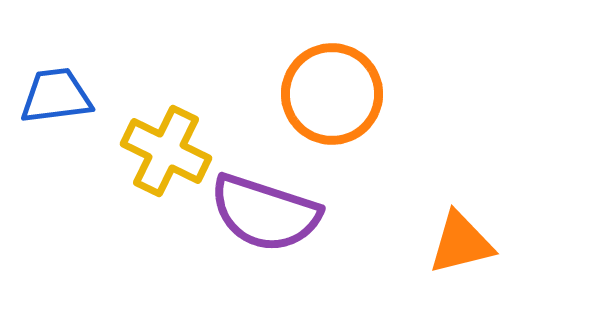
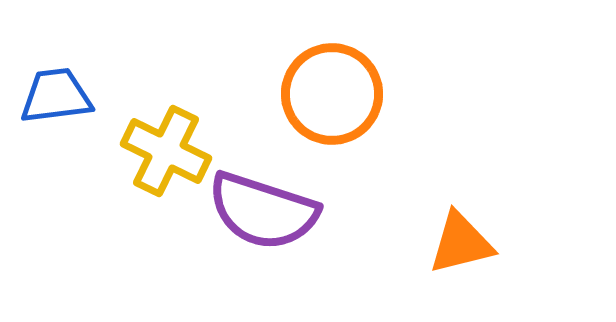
purple semicircle: moved 2 px left, 2 px up
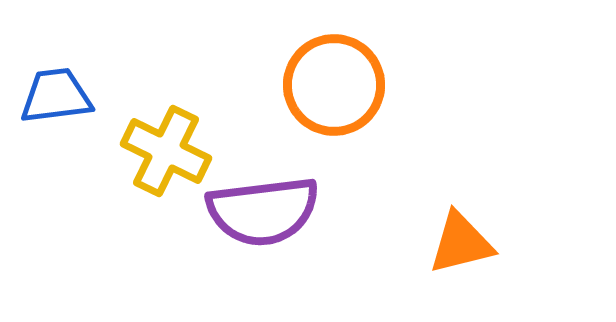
orange circle: moved 2 px right, 9 px up
purple semicircle: rotated 25 degrees counterclockwise
